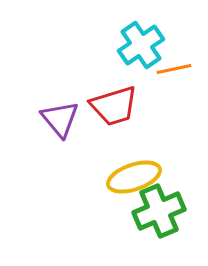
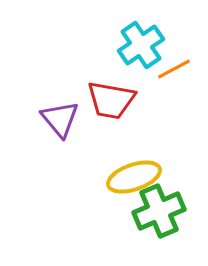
orange line: rotated 16 degrees counterclockwise
red trapezoid: moved 3 px left, 6 px up; rotated 27 degrees clockwise
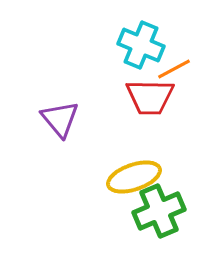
cyan cross: rotated 33 degrees counterclockwise
red trapezoid: moved 39 px right, 3 px up; rotated 9 degrees counterclockwise
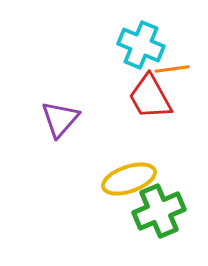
orange line: moved 2 px left; rotated 20 degrees clockwise
red trapezoid: rotated 60 degrees clockwise
purple triangle: rotated 21 degrees clockwise
yellow ellipse: moved 5 px left, 2 px down
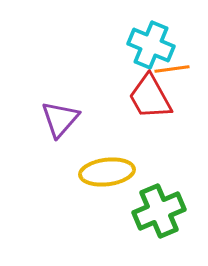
cyan cross: moved 10 px right
yellow ellipse: moved 22 px left, 7 px up; rotated 12 degrees clockwise
